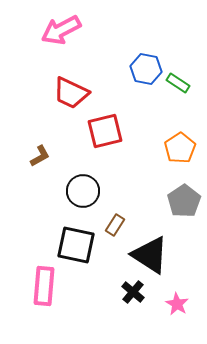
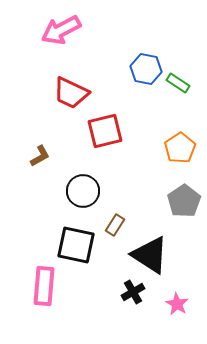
black cross: rotated 20 degrees clockwise
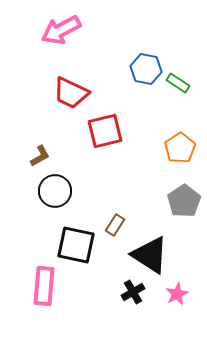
black circle: moved 28 px left
pink star: moved 10 px up; rotated 15 degrees clockwise
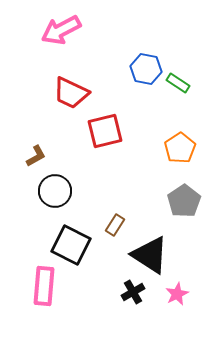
brown L-shape: moved 4 px left
black square: moved 5 px left; rotated 15 degrees clockwise
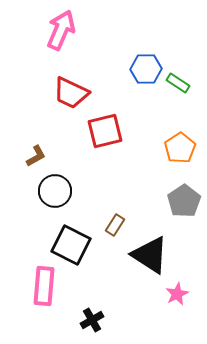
pink arrow: rotated 141 degrees clockwise
blue hexagon: rotated 12 degrees counterclockwise
black cross: moved 41 px left, 28 px down
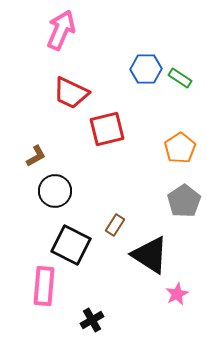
green rectangle: moved 2 px right, 5 px up
red square: moved 2 px right, 2 px up
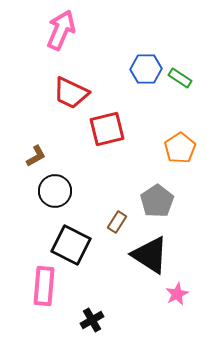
gray pentagon: moved 27 px left
brown rectangle: moved 2 px right, 3 px up
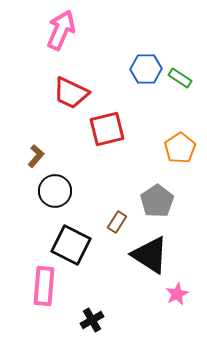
brown L-shape: rotated 20 degrees counterclockwise
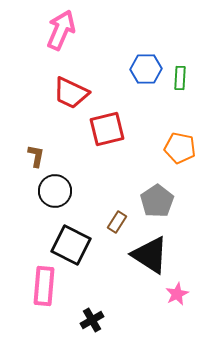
green rectangle: rotated 60 degrees clockwise
orange pentagon: rotated 28 degrees counterclockwise
brown L-shape: rotated 30 degrees counterclockwise
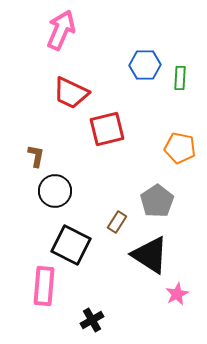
blue hexagon: moved 1 px left, 4 px up
